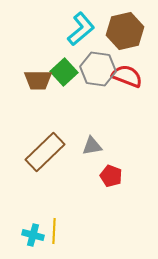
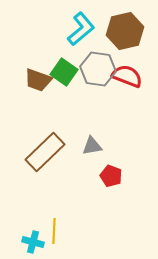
green square: rotated 12 degrees counterclockwise
brown trapezoid: rotated 20 degrees clockwise
cyan cross: moved 7 px down
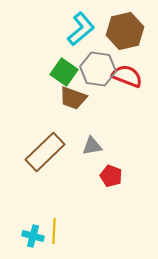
brown trapezoid: moved 35 px right, 18 px down
cyan cross: moved 6 px up
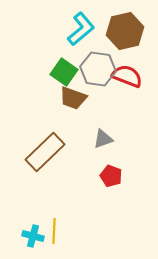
gray triangle: moved 11 px right, 7 px up; rotated 10 degrees counterclockwise
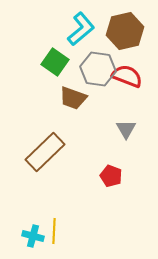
green square: moved 9 px left, 10 px up
gray triangle: moved 23 px right, 10 px up; rotated 40 degrees counterclockwise
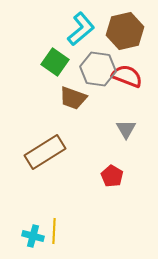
brown rectangle: rotated 12 degrees clockwise
red pentagon: moved 1 px right; rotated 10 degrees clockwise
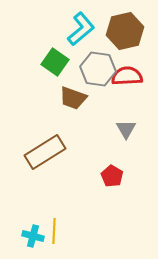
red semicircle: rotated 24 degrees counterclockwise
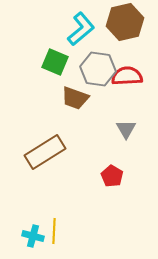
brown hexagon: moved 9 px up
green square: rotated 12 degrees counterclockwise
brown trapezoid: moved 2 px right
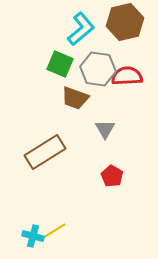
green square: moved 5 px right, 2 px down
gray triangle: moved 21 px left
yellow line: rotated 55 degrees clockwise
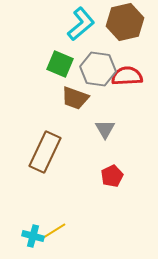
cyan L-shape: moved 5 px up
brown rectangle: rotated 33 degrees counterclockwise
red pentagon: rotated 15 degrees clockwise
